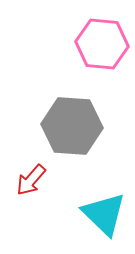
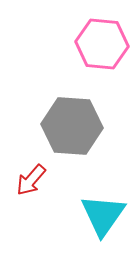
cyan triangle: moved 1 px left, 1 px down; rotated 21 degrees clockwise
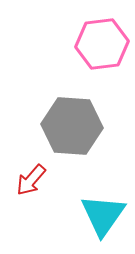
pink hexagon: rotated 12 degrees counterclockwise
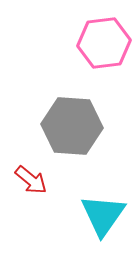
pink hexagon: moved 2 px right, 1 px up
red arrow: rotated 92 degrees counterclockwise
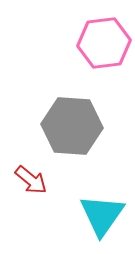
cyan triangle: moved 1 px left
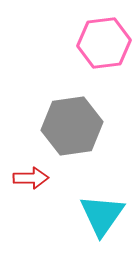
gray hexagon: rotated 12 degrees counterclockwise
red arrow: moved 2 px up; rotated 40 degrees counterclockwise
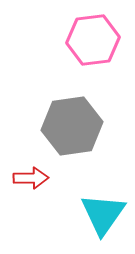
pink hexagon: moved 11 px left, 3 px up
cyan triangle: moved 1 px right, 1 px up
